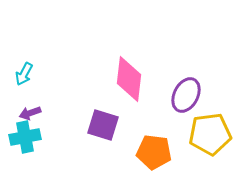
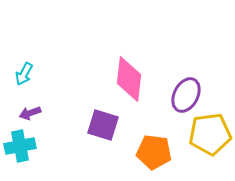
cyan cross: moved 5 px left, 9 px down
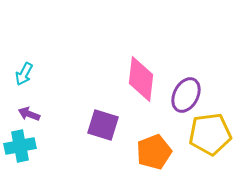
pink diamond: moved 12 px right
purple arrow: moved 1 px left, 1 px down; rotated 40 degrees clockwise
orange pentagon: rotated 28 degrees counterclockwise
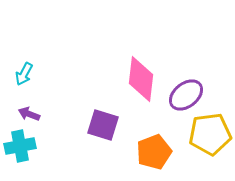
purple ellipse: rotated 24 degrees clockwise
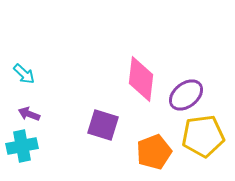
cyan arrow: rotated 75 degrees counterclockwise
yellow pentagon: moved 7 px left, 2 px down
cyan cross: moved 2 px right
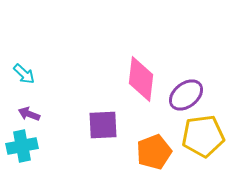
purple square: rotated 20 degrees counterclockwise
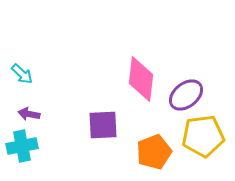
cyan arrow: moved 2 px left
purple arrow: rotated 10 degrees counterclockwise
